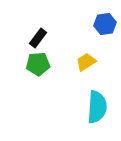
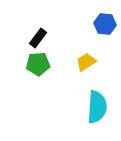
blue hexagon: rotated 15 degrees clockwise
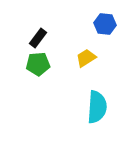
yellow trapezoid: moved 4 px up
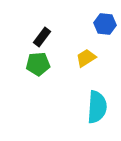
black rectangle: moved 4 px right, 1 px up
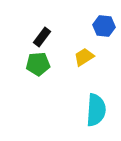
blue hexagon: moved 1 px left, 2 px down
yellow trapezoid: moved 2 px left, 1 px up
cyan semicircle: moved 1 px left, 3 px down
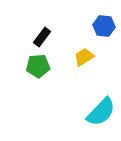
green pentagon: moved 2 px down
cyan semicircle: moved 5 px right, 2 px down; rotated 40 degrees clockwise
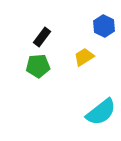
blue hexagon: rotated 20 degrees clockwise
cyan semicircle: rotated 8 degrees clockwise
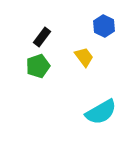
yellow trapezoid: rotated 85 degrees clockwise
green pentagon: rotated 15 degrees counterclockwise
cyan semicircle: rotated 8 degrees clockwise
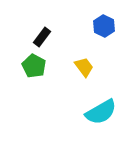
yellow trapezoid: moved 10 px down
green pentagon: moved 4 px left; rotated 25 degrees counterclockwise
